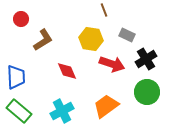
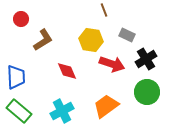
yellow hexagon: moved 1 px down
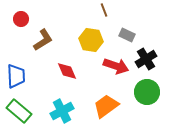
red arrow: moved 4 px right, 2 px down
blue trapezoid: moved 1 px up
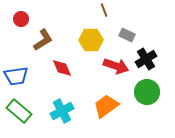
yellow hexagon: rotated 10 degrees counterclockwise
red diamond: moved 5 px left, 3 px up
blue trapezoid: rotated 85 degrees clockwise
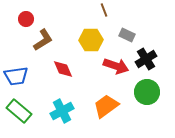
red circle: moved 5 px right
red diamond: moved 1 px right, 1 px down
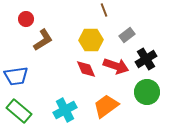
gray rectangle: rotated 63 degrees counterclockwise
red diamond: moved 23 px right
cyan cross: moved 3 px right, 1 px up
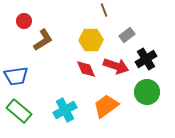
red circle: moved 2 px left, 2 px down
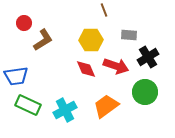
red circle: moved 2 px down
gray rectangle: moved 2 px right; rotated 42 degrees clockwise
black cross: moved 2 px right, 2 px up
green circle: moved 2 px left
green rectangle: moved 9 px right, 6 px up; rotated 15 degrees counterclockwise
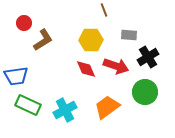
orange trapezoid: moved 1 px right, 1 px down
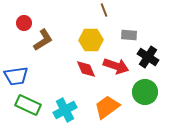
black cross: rotated 25 degrees counterclockwise
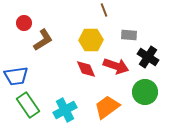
green rectangle: rotated 30 degrees clockwise
